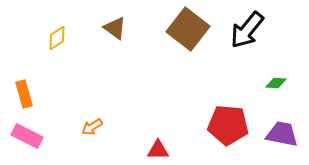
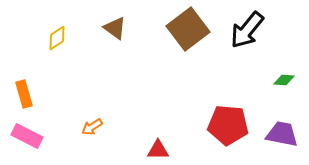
brown square: rotated 15 degrees clockwise
green diamond: moved 8 px right, 3 px up
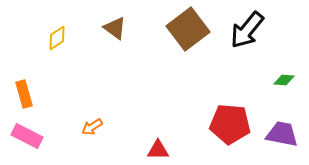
red pentagon: moved 2 px right, 1 px up
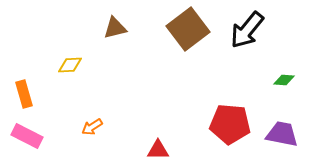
brown triangle: rotated 50 degrees counterclockwise
yellow diamond: moved 13 px right, 27 px down; rotated 30 degrees clockwise
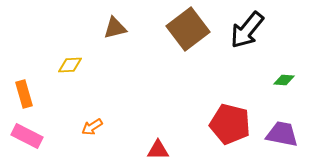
red pentagon: rotated 9 degrees clockwise
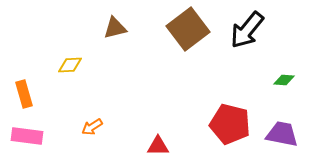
pink rectangle: rotated 20 degrees counterclockwise
red triangle: moved 4 px up
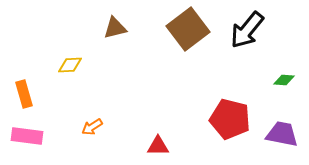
red pentagon: moved 5 px up
